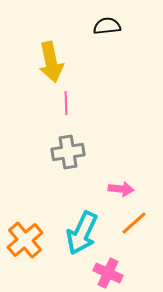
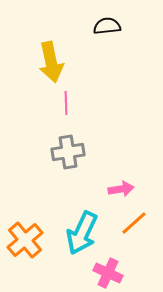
pink arrow: rotated 15 degrees counterclockwise
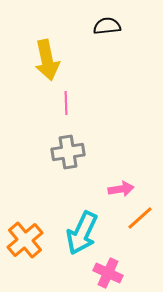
yellow arrow: moved 4 px left, 2 px up
orange line: moved 6 px right, 5 px up
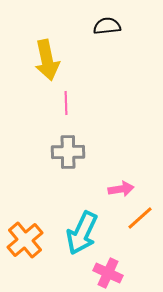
gray cross: rotated 8 degrees clockwise
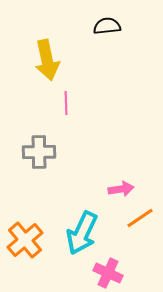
gray cross: moved 29 px left
orange line: rotated 8 degrees clockwise
